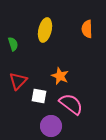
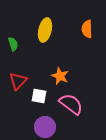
purple circle: moved 6 px left, 1 px down
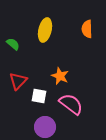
green semicircle: rotated 32 degrees counterclockwise
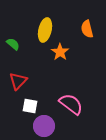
orange semicircle: rotated 12 degrees counterclockwise
orange star: moved 24 px up; rotated 12 degrees clockwise
white square: moved 9 px left, 10 px down
purple circle: moved 1 px left, 1 px up
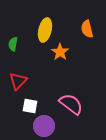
green semicircle: rotated 120 degrees counterclockwise
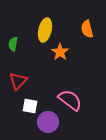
pink semicircle: moved 1 px left, 4 px up
purple circle: moved 4 px right, 4 px up
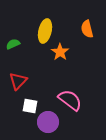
yellow ellipse: moved 1 px down
green semicircle: rotated 56 degrees clockwise
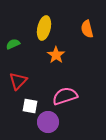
yellow ellipse: moved 1 px left, 3 px up
orange star: moved 4 px left, 3 px down
pink semicircle: moved 5 px left, 4 px up; rotated 55 degrees counterclockwise
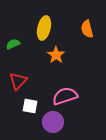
purple circle: moved 5 px right
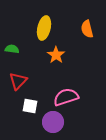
green semicircle: moved 1 px left, 5 px down; rotated 32 degrees clockwise
pink semicircle: moved 1 px right, 1 px down
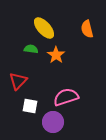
yellow ellipse: rotated 55 degrees counterclockwise
green semicircle: moved 19 px right
